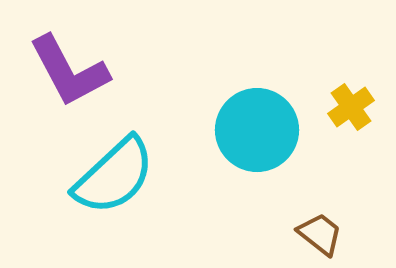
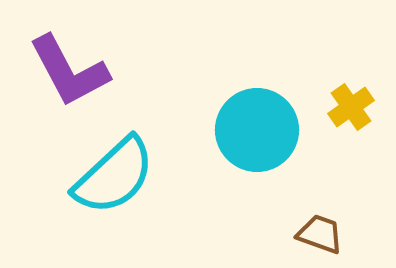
brown trapezoid: rotated 18 degrees counterclockwise
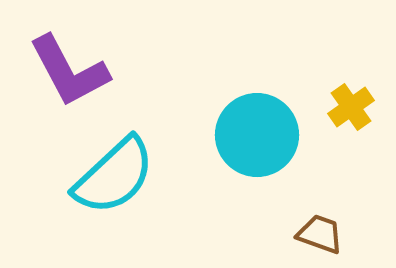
cyan circle: moved 5 px down
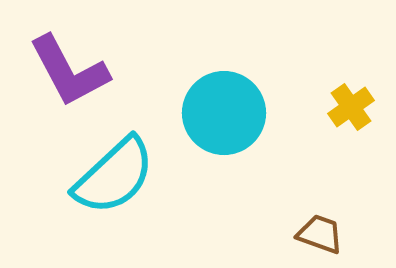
cyan circle: moved 33 px left, 22 px up
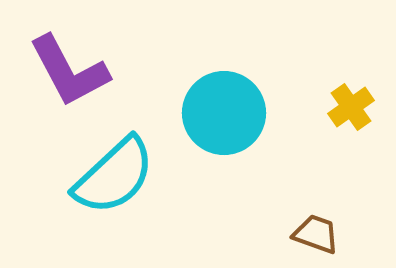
brown trapezoid: moved 4 px left
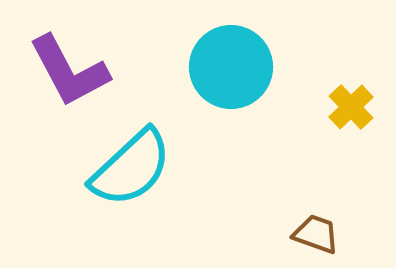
yellow cross: rotated 9 degrees counterclockwise
cyan circle: moved 7 px right, 46 px up
cyan semicircle: moved 17 px right, 8 px up
